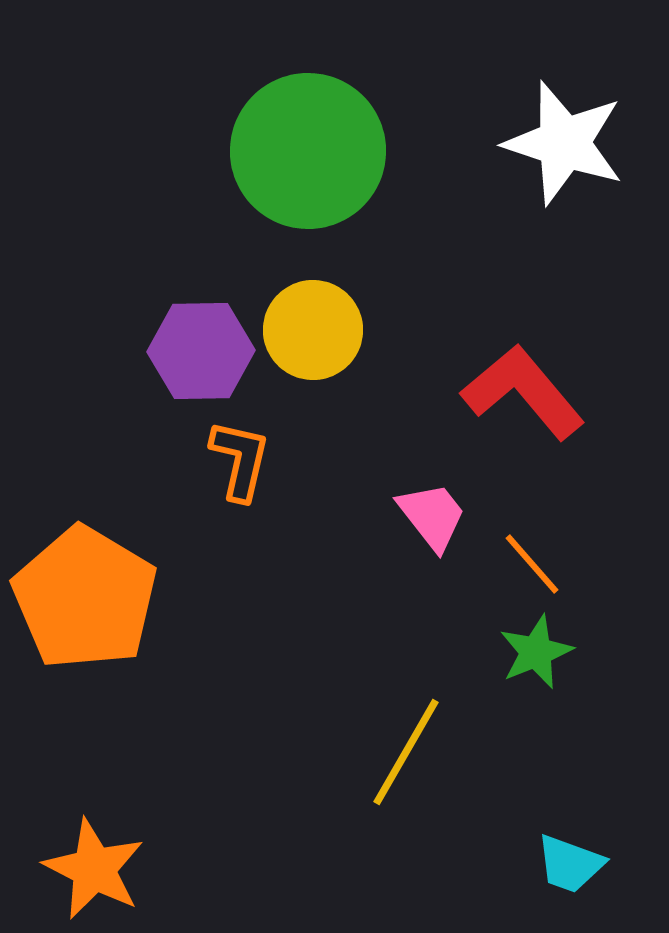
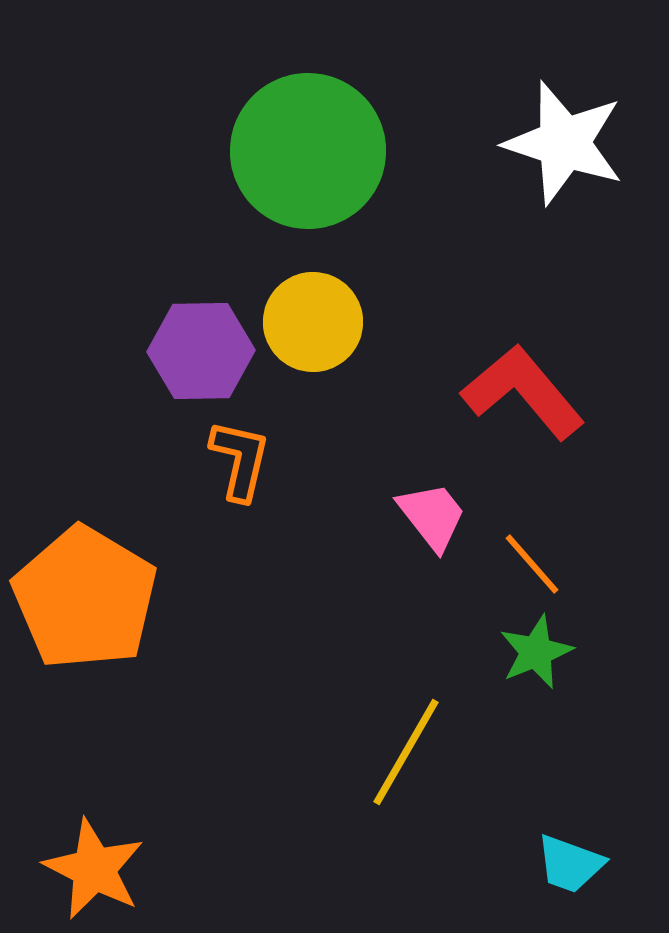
yellow circle: moved 8 px up
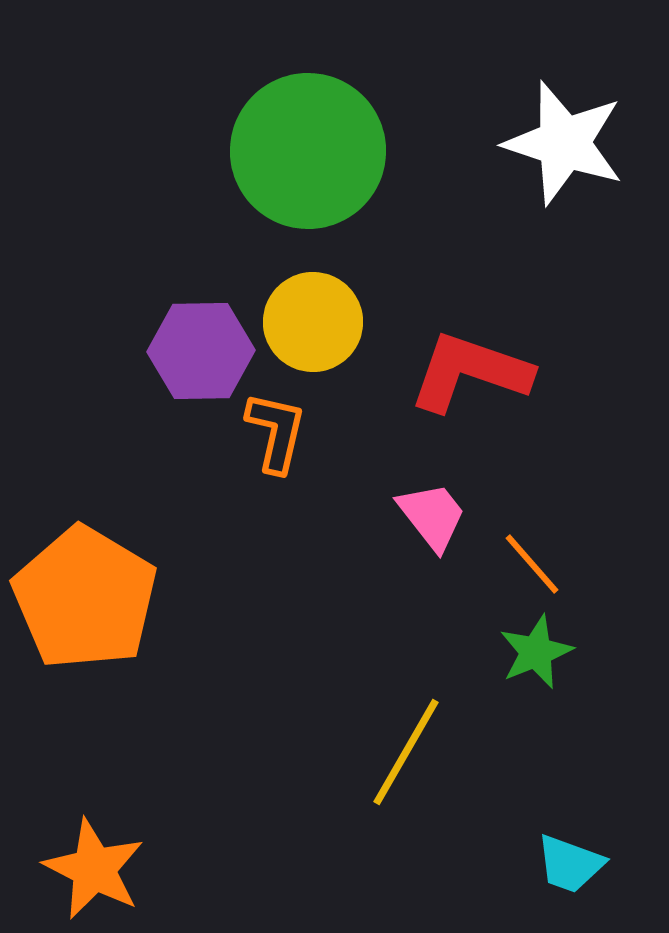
red L-shape: moved 53 px left, 20 px up; rotated 31 degrees counterclockwise
orange L-shape: moved 36 px right, 28 px up
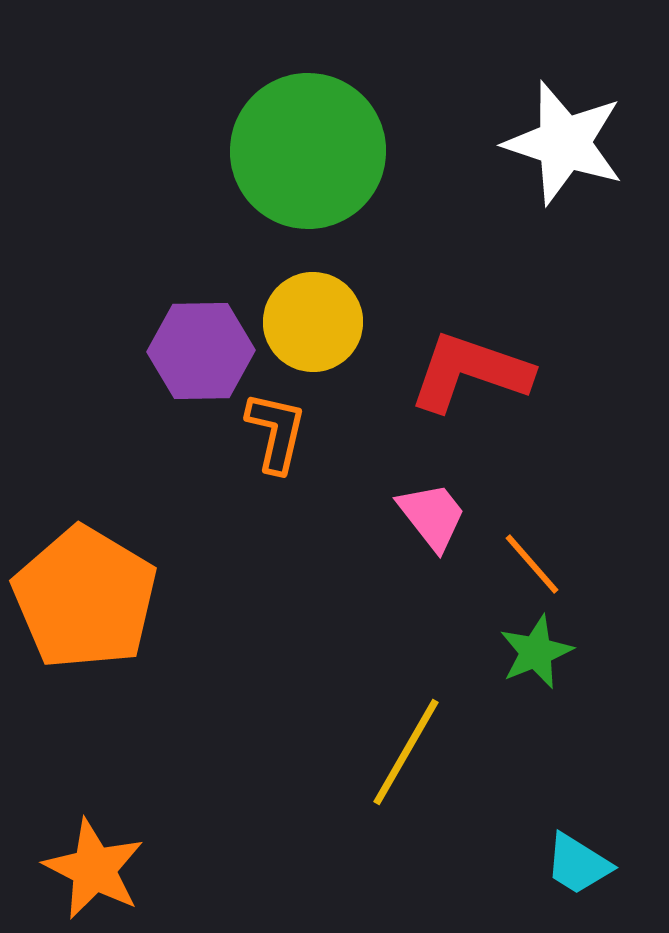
cyan trapezoid: moved 8 px right; rotated 12 degrees clockwise
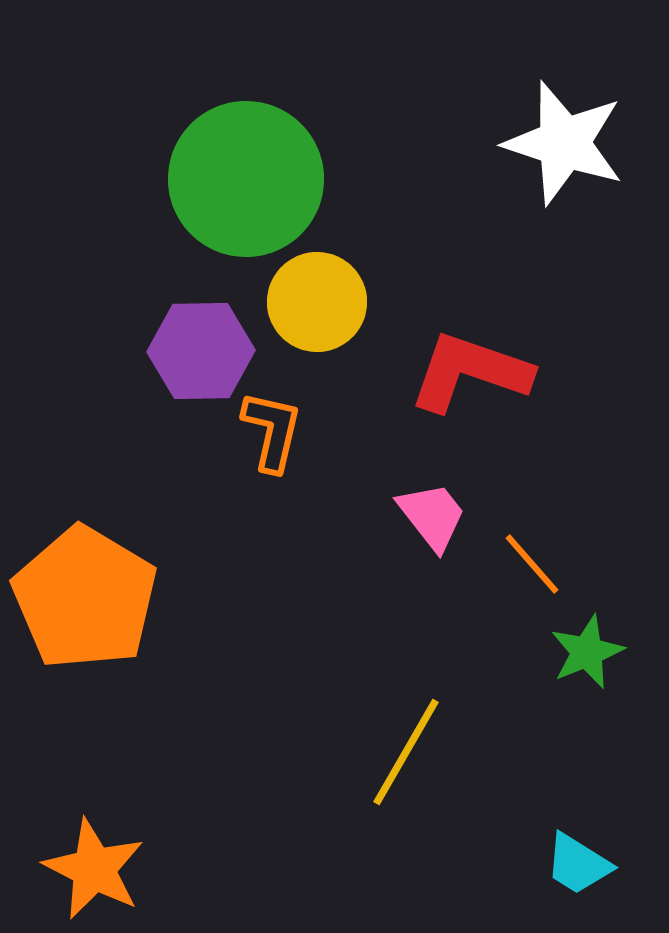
green circle: moved 62 px left, 28 px down
yellow circle: moved 4 px right, 20 px up
orange L-shape: moved 4 px left, 1 px up
green star: moved 51 px right
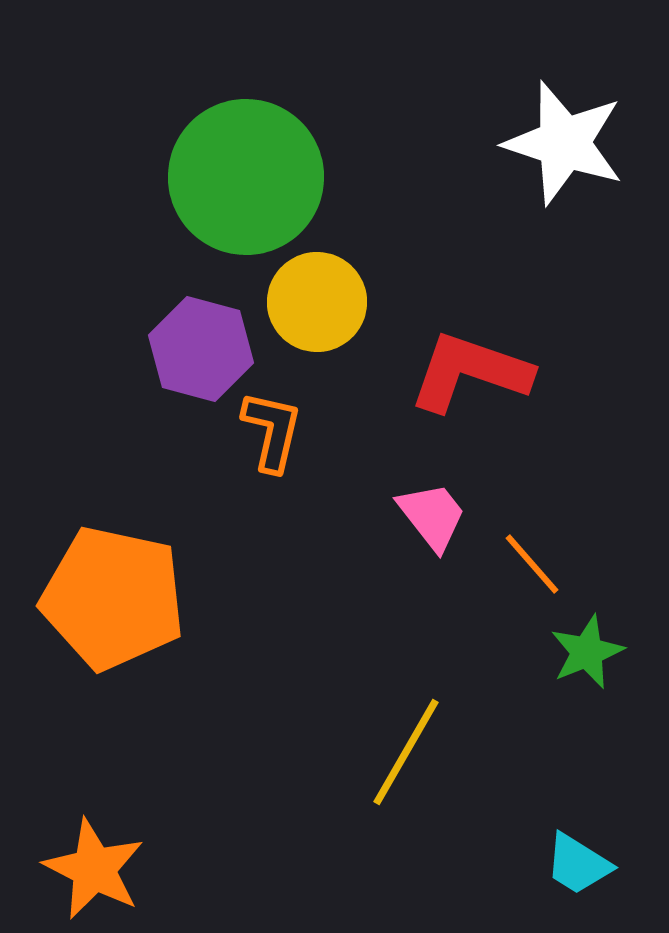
green circle: moved 2 px up
purple hexagon: moved 2 px up; rotated 16 degrees clockwise
orange pentagon: moved 28 px right; rotated 19 degrees counterclockwise
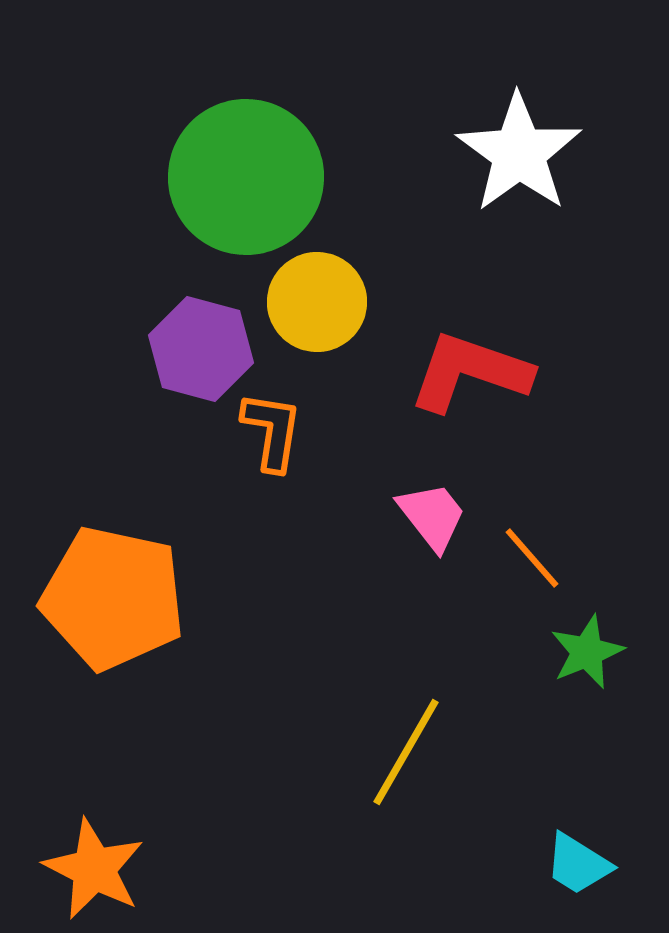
white star: moved 45 px left, 10 px down; rotated 18 degrees clockwise
orange L-shape: rotated 4 degrees counterclockwise
orange line: moved 6 px up
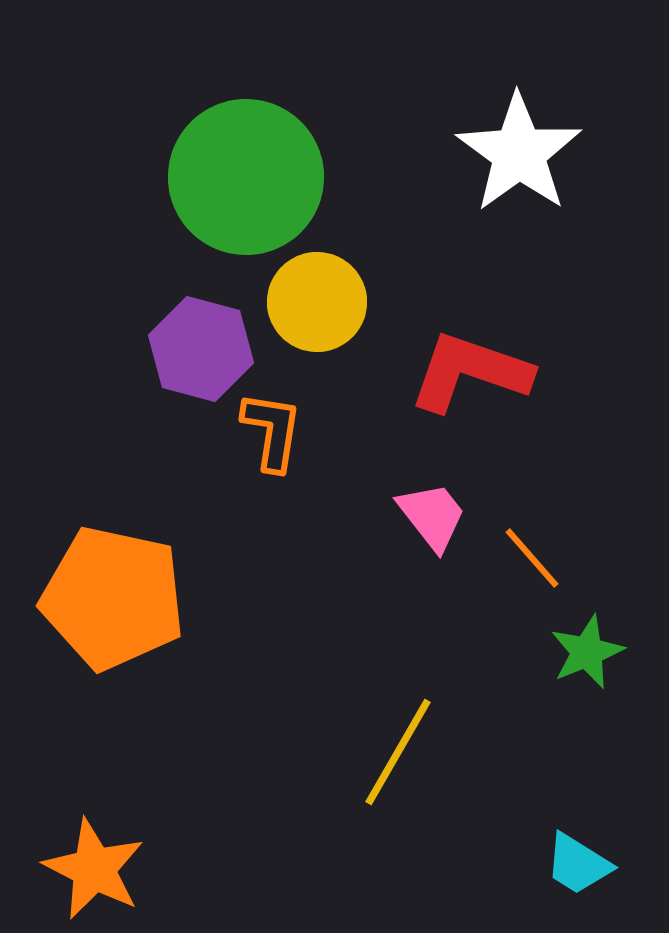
yellow line: moved 8 px left
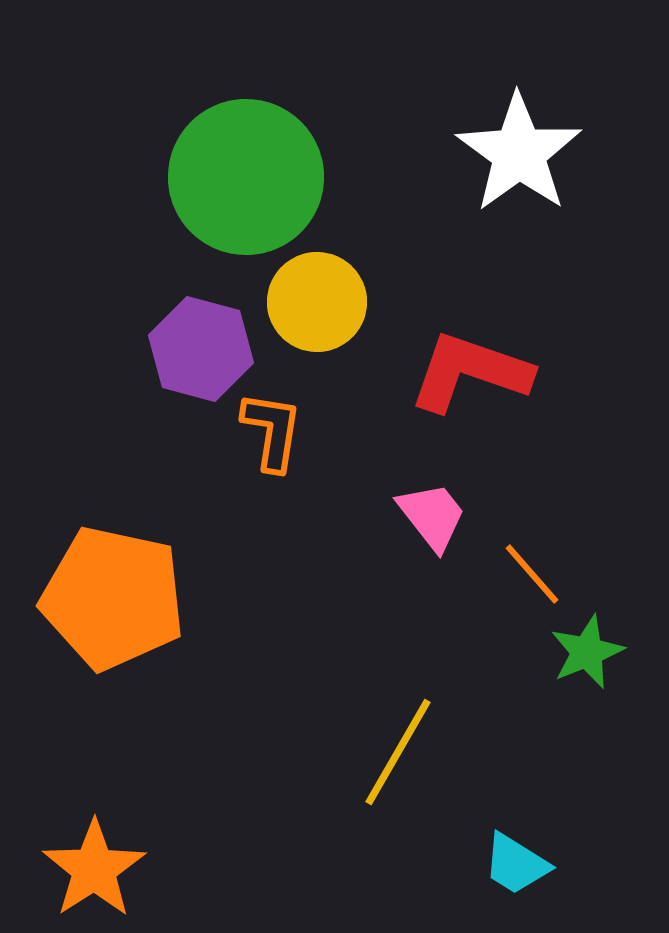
orange line: moved 16 px down
cyan trapezoid: moved 62 px left
orange star: rotated 12 degrees clockwise
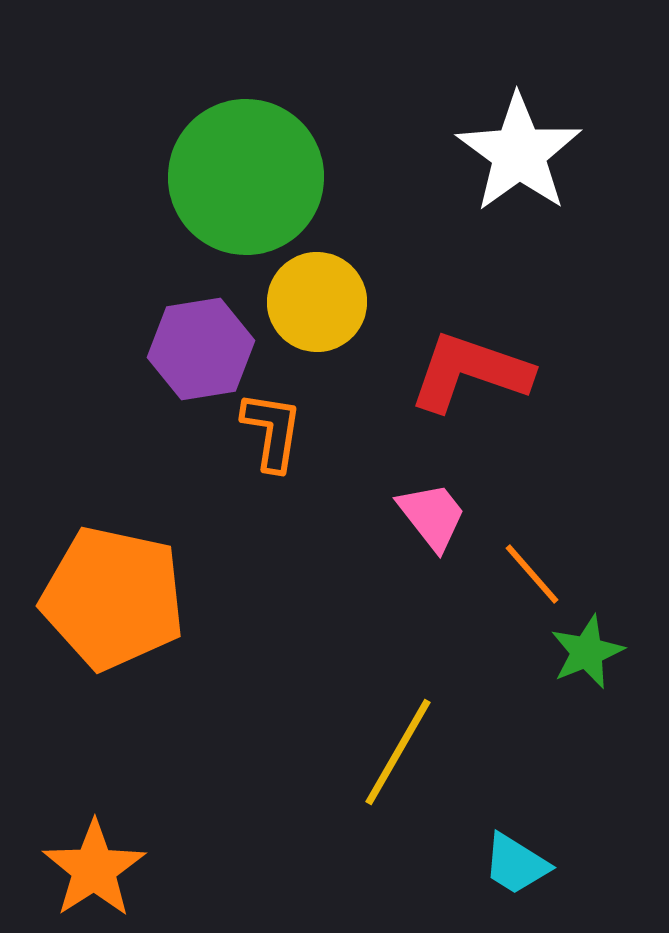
purple hexagon: rotated 24 degrees counterclockwise
